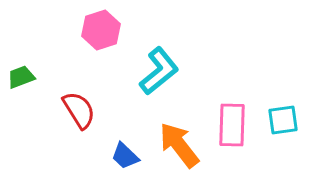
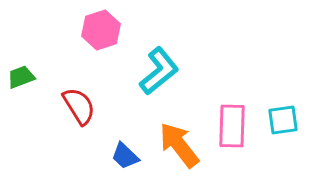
red semicircle: moved 4 px up
pink rectangle: moved 1 px down
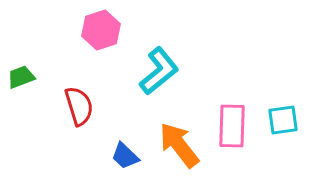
red semicircle: rotated 15 degrees clockwise
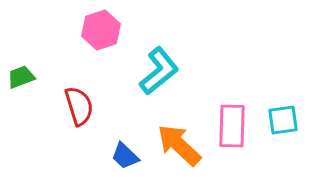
orange arrow: rotated 9 degrees counterclockwise
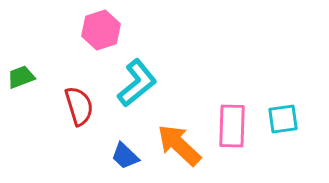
cyan L-shape: moved 22 px left, 12 px down
cyan square: moved 1 px up
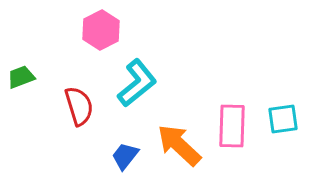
pink hexagon: rotated 9 degrees counterclockwise
blue trapezoid: rotated 84 degrees clockwise
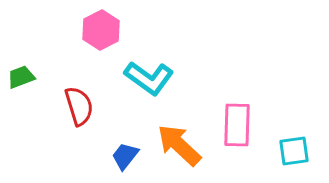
cyan L-shape: moved 12 px right, 5 px up; rotated 75 degrees clockwise
cyan square: moved 11 px right, 32 px down
pink rectangle: moved 5 px right, 1 px up
